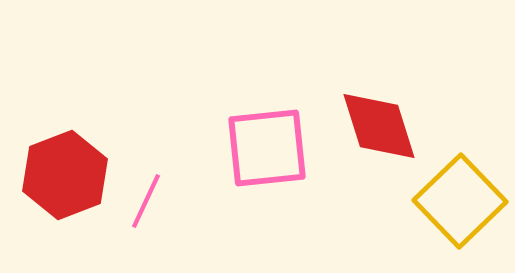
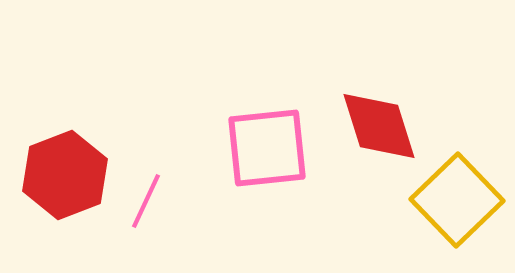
yellow square: moved 3 px left, 1 px up
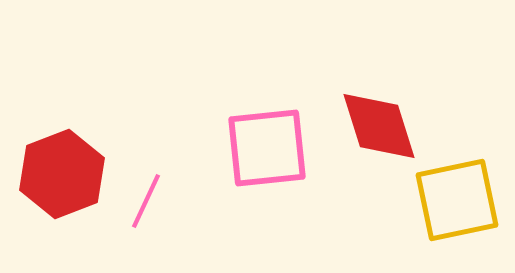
red hexagon: moved 3 px left, 1 px up
yellow square: rotated 32 degrees clockwise
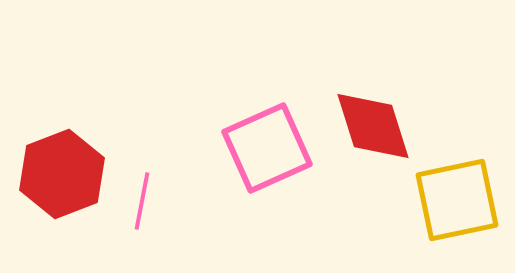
red diamond: moved 6 px left
pink square: rotated 18 degrees counterclockwise
pink line: moved 4 px left; rotated 14 degrees counterclockwise
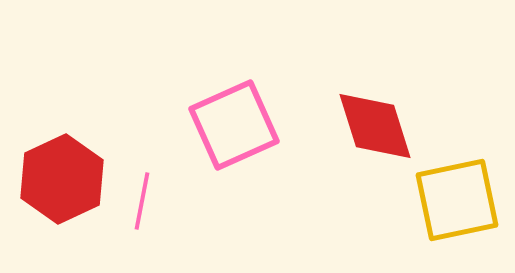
red diamond: moved 2 px right
pink square: moved 33 px left, 23 px up
red hexagon: moved 5 px down; rotated 4 degrees counterclockwise
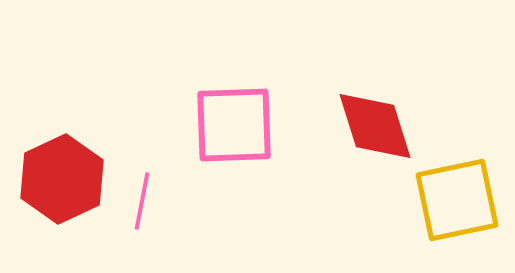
pink square: rotated 22 degrees clockwise
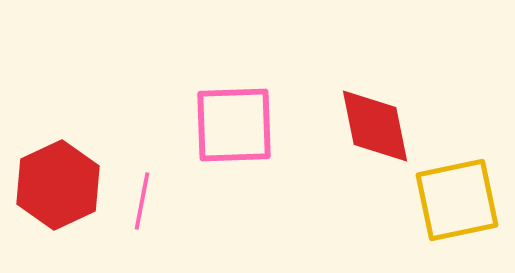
red diamond: rotated 6 degrees clockwise
red hexagon: moved 4 px left, 6 px down
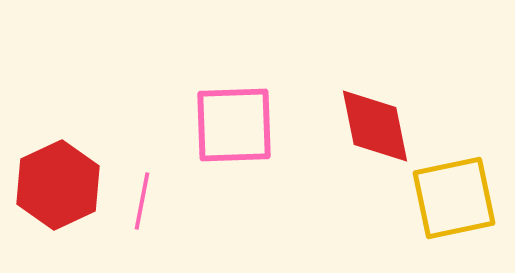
yellow square: moved 3 px left, 2 px up
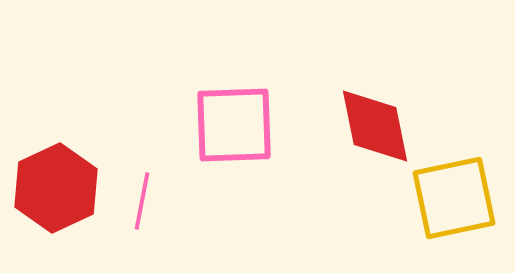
red hexagon: moved 2 px left, 3 px down
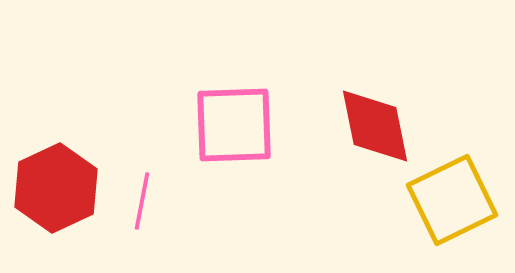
yellow square: moved 2 px left, 2 px down; rotated 14 degrees counterclockwise
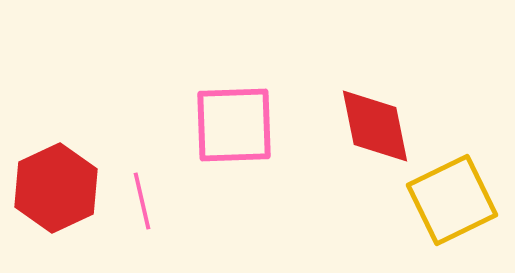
pink line: rotated 24 degrees counterclockwise
